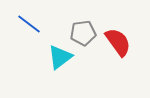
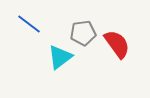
red semicircle: moved 1 px left, 2 px down
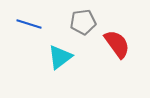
blue line: rotated 20 degrees counterclockwise
gray pentagon: moved 11 px up
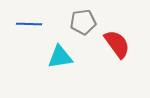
blue line: rotated 15 degrees counterclockwise
cyan triangle: rotated 28 degrees clockwise
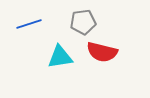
blue line: rotated 20 degrees counterclockwise
red semicircle: moved 15 px left, 8 px down; rotated 140 degrees clockwise
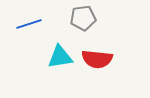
gray pentagon: moved 4 px up
red semicircle: moved 5 px left, 7 px down; rotated 8 degrees counterclockwise
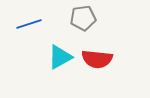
cyan triangle: rotated 20 degrees counterclockwise
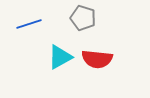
gray pentagon: rotated 25 degrees clockwise
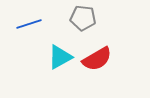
gray pentagon: rotated 10 degrees counterclockwise
red semicircle: rotated 36 degrees counterclockwise
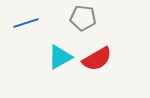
blue line: moved 3 px left, 1 px up
